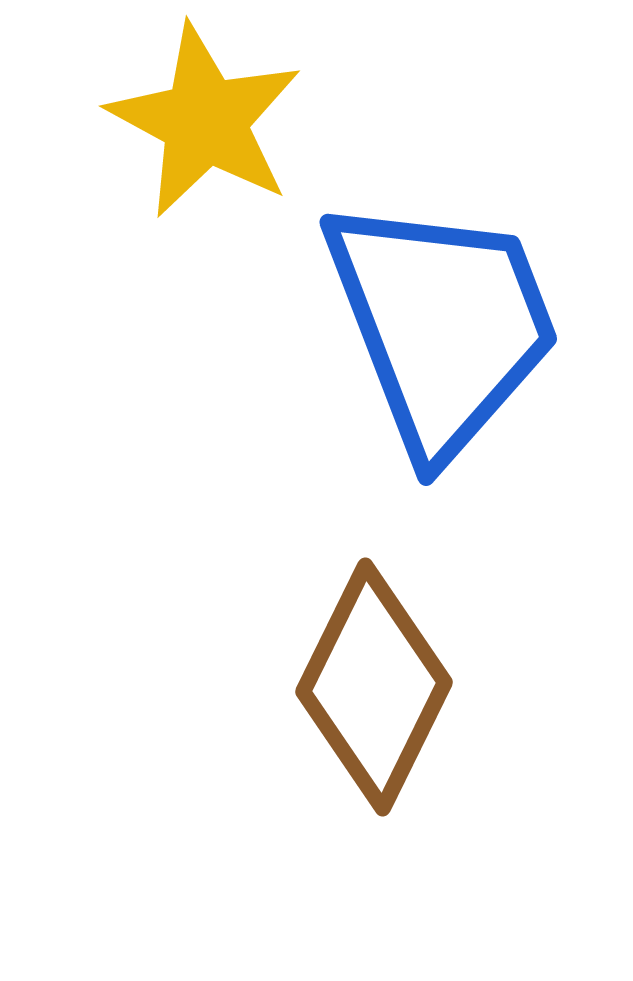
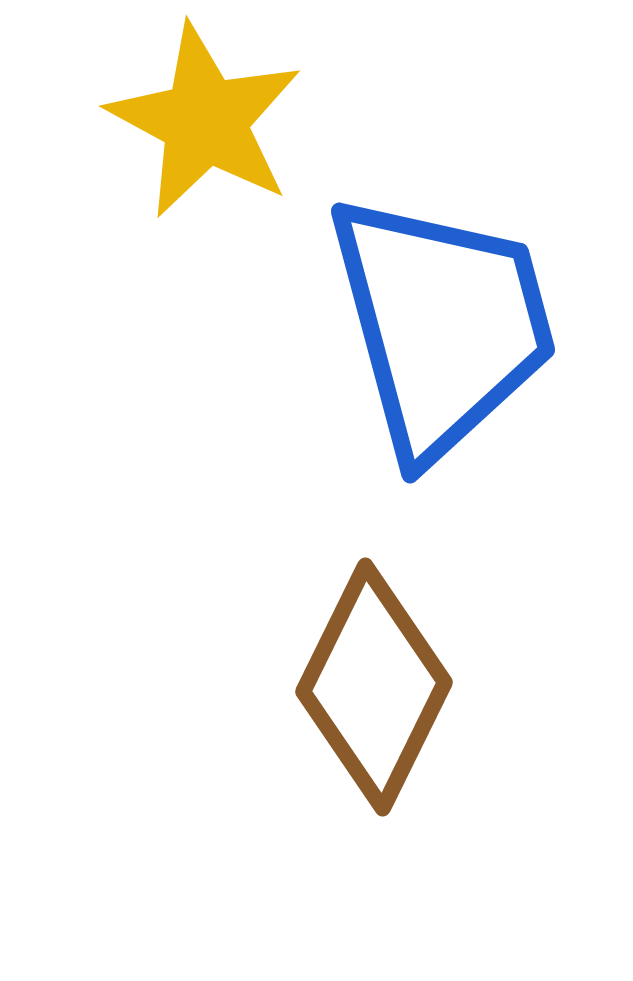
blue trapezoid: rotated 6 degrees clockwise
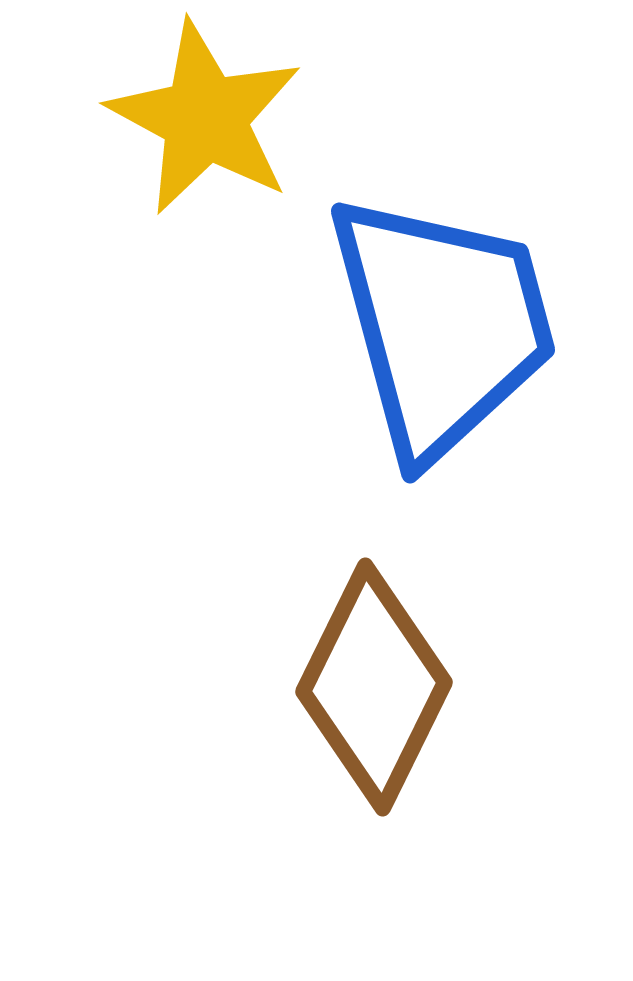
yellow star: moved 3 px up
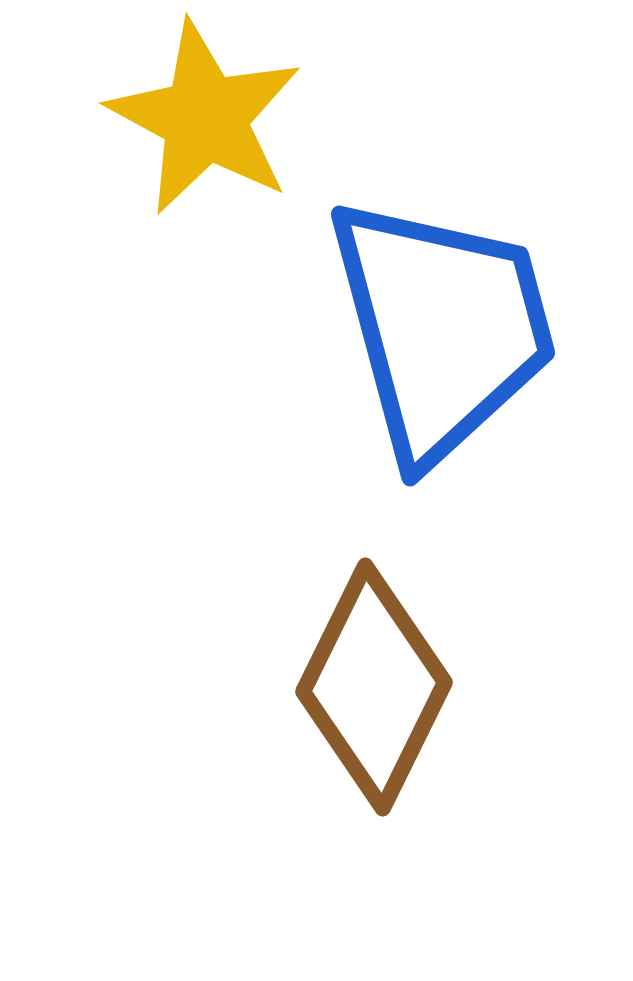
blue trapezoid: moved 3 px down
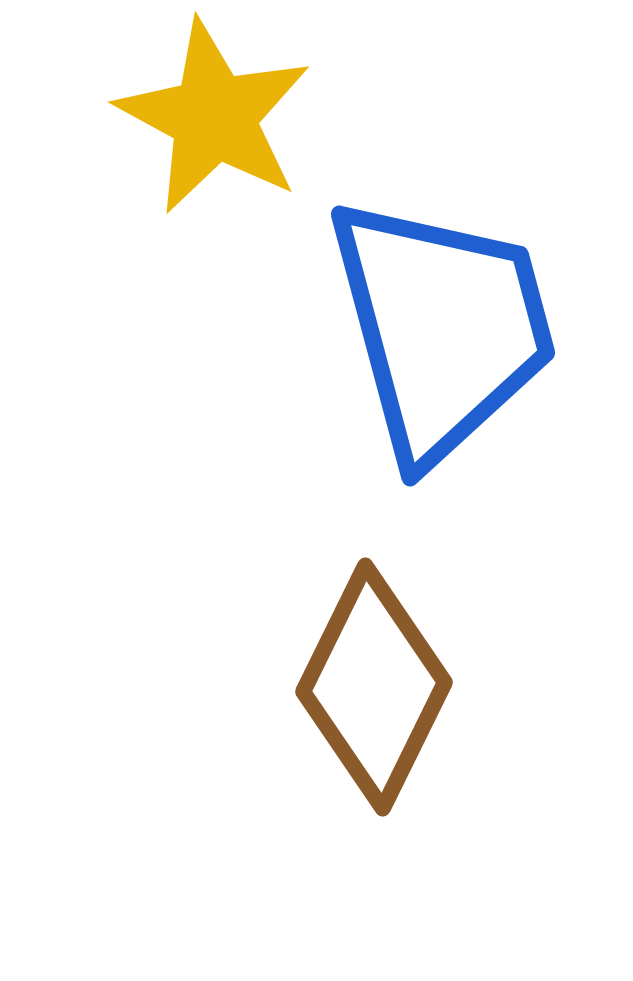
yellow star: moved 9 px right, 1 px up
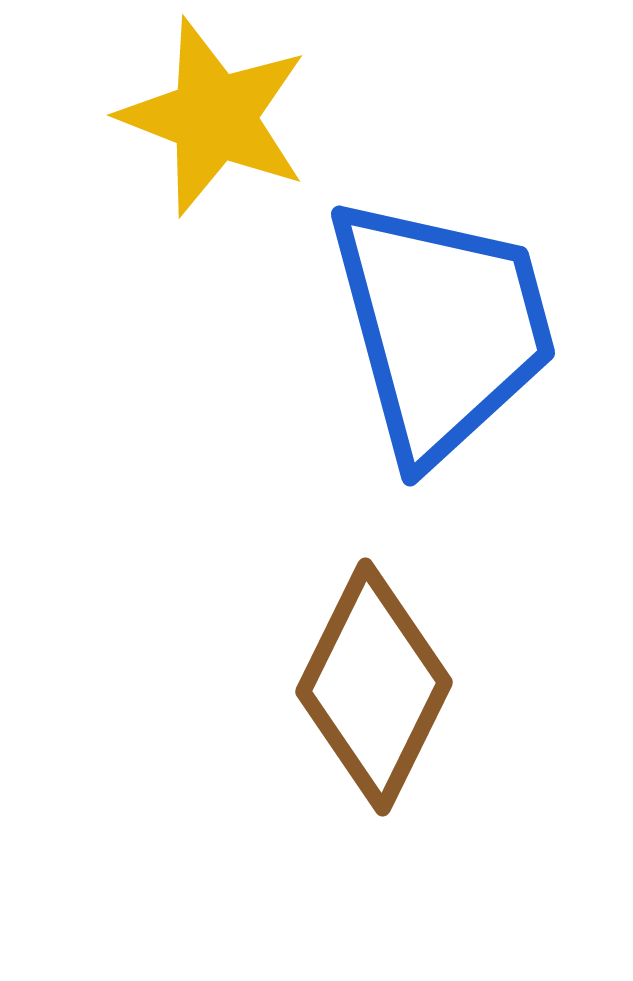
yellow star: rotated 7 degrees counterclockwise
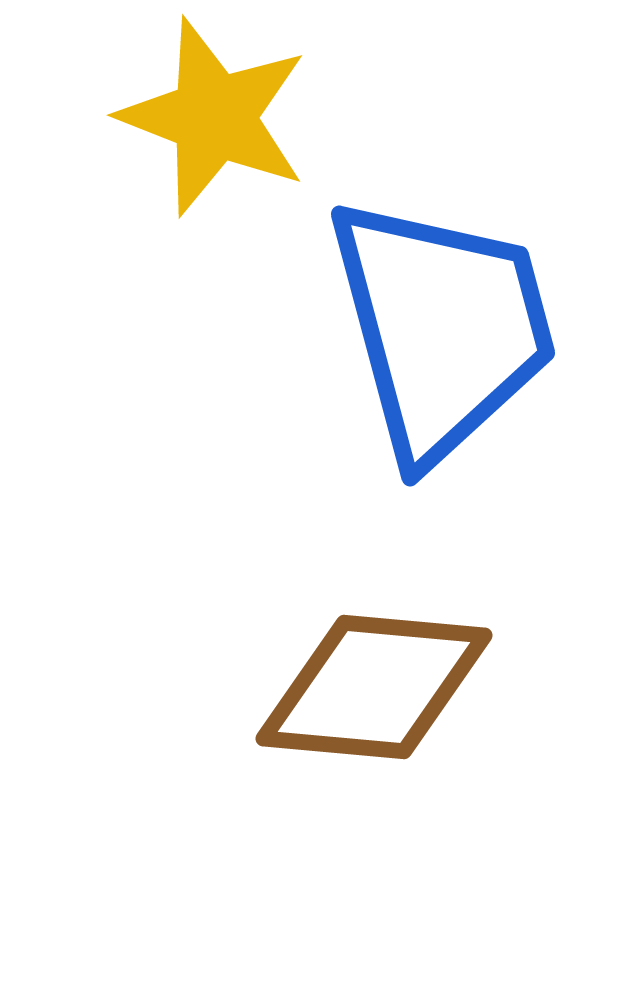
brown diamond: rotated 69 degrees clockwise
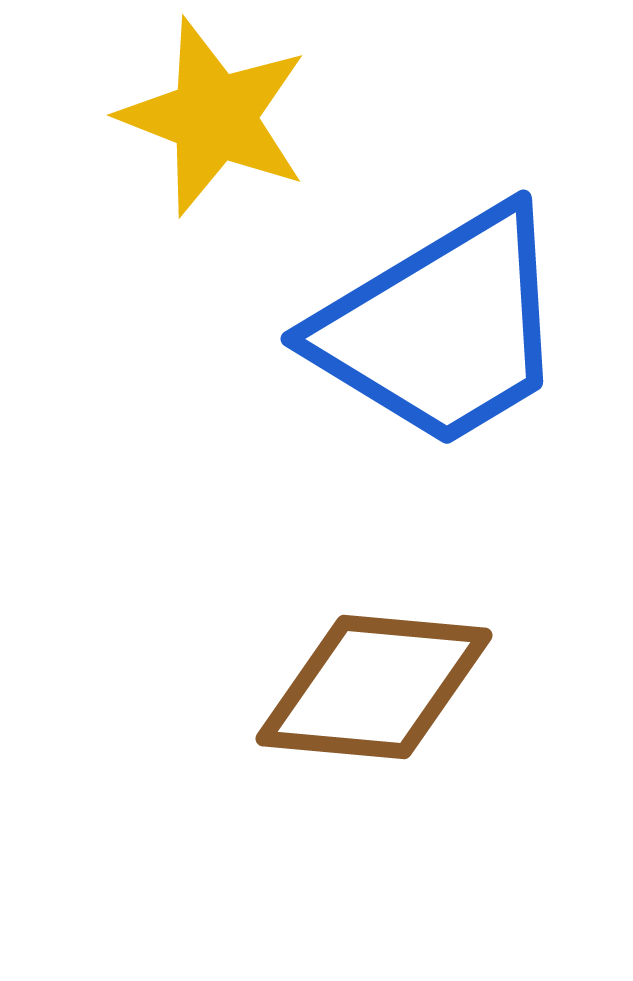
blue trapezoid: rotated 74 degrees clockwise
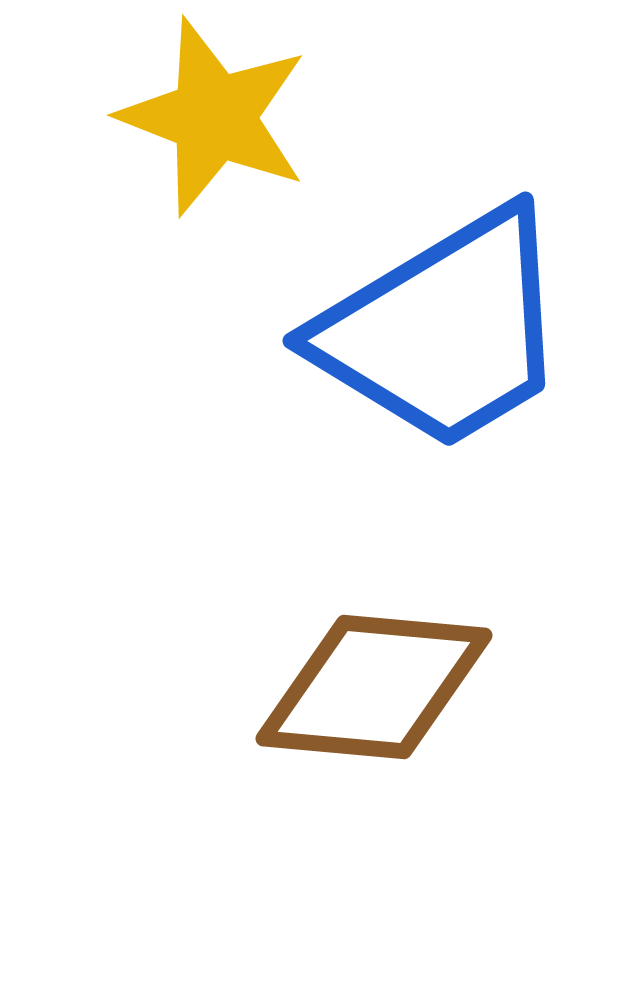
blue trapezoid: moved 2 px right, 2 px down
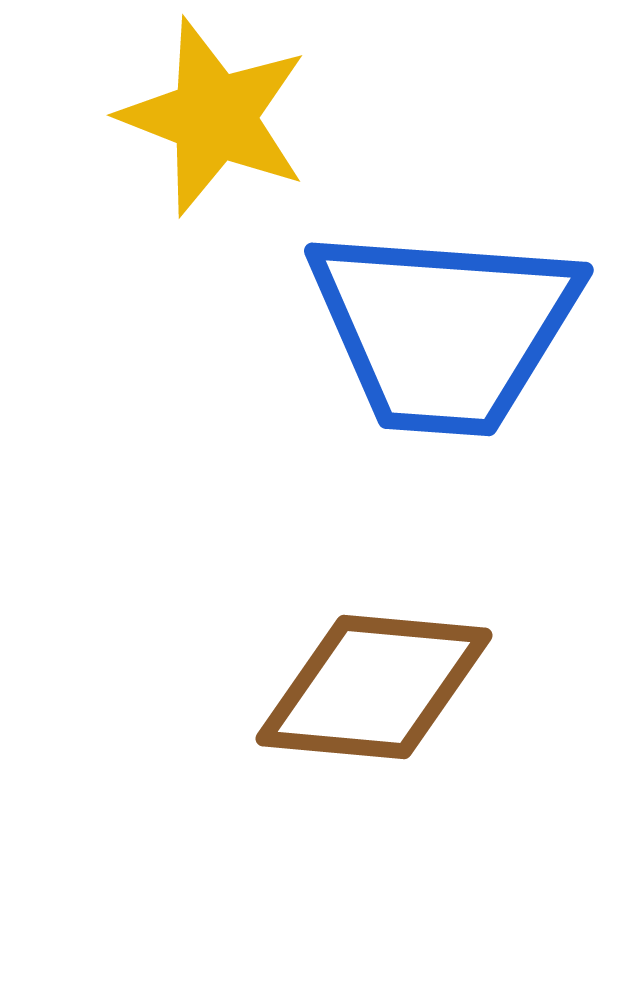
blue trapezoid: rotated 35 degrees clockwise
